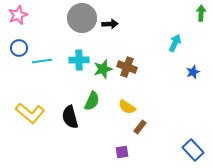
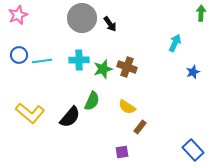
black arrow: rotated 56 degrees clockwise
blue circle: moved 7 px down
black semicircle: rotated 125 degrees counterclockwise
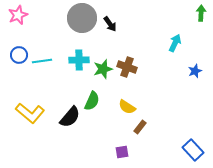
blue star: moved 2 px right, 1 px up
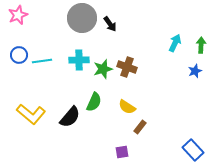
green arrow: moved 32 px down
green semicircle: moved 2 px right, 1 px down
yellow L-shape: moved 1 px right, 1 px down
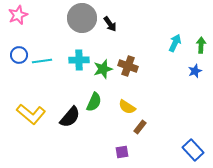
brown cross: moved 1 px right, 1 px up
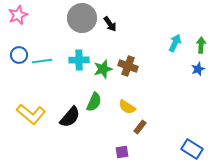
blue star: moved 3 px right, 2 px up
blue rectangle: moved 1 px left, 1 px up; rotated 15 degrees counterclockwise
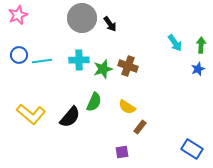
cyan arrow: rotated 120 degrees clockwise
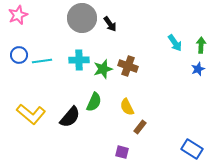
yellow semicircle: rotated 30 degrees clockwise
purple square: rotated 24 degrees clockwise
